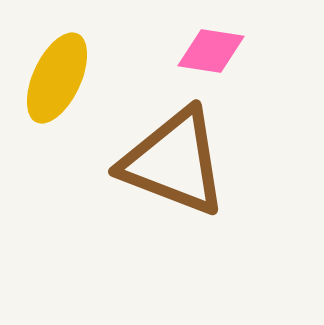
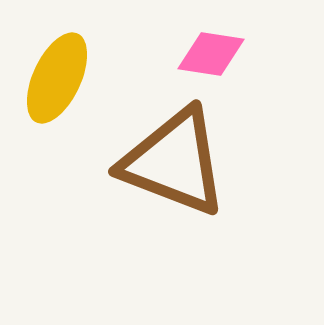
pink diamond: moved 3 px down
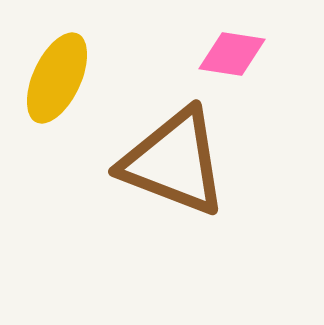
pink diamond: moved 21 px right
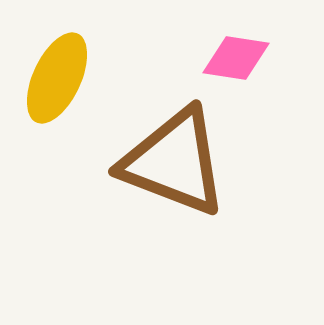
pink diamond: moved 4 px right, 4 px down
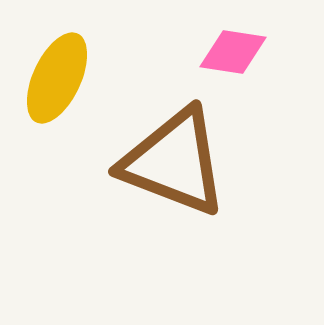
pink diamond: moved 3 px left, 6 px up
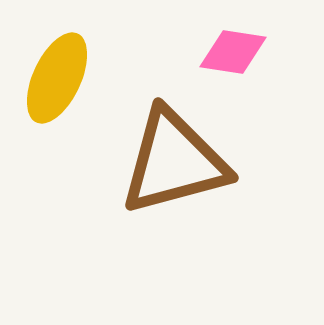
brown triangle: rotated 36 degrees counterclockwise
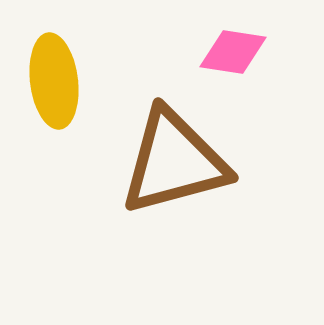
yellow ellipse: moved 3 px left, 3 px down; rotated 32 degrees counterclockwise
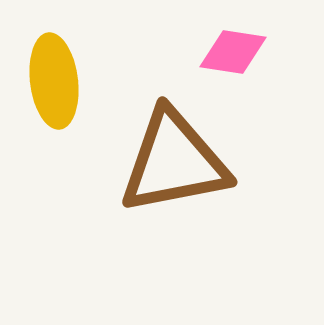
brown triangle: rotated 4 degrees clockwise
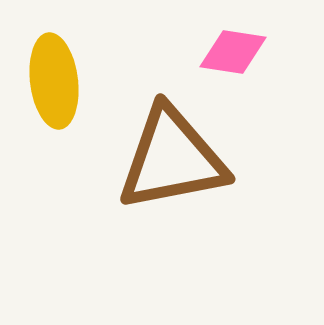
brown triangle: moved 2 px left, 3 px up
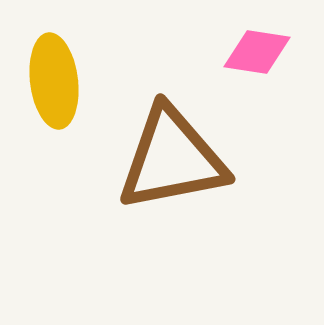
pink diamond: moved 24 px right
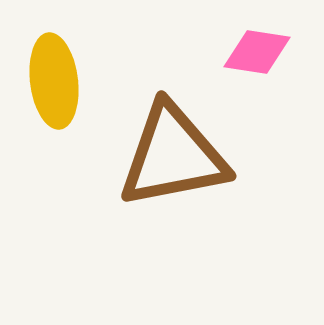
brown triangle: moved 1 px right, 3 px up
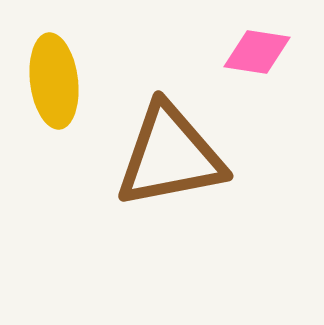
brown triangle: moved 3 px left
